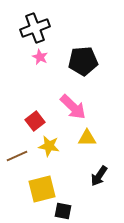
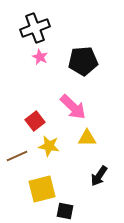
black square: moved 2 px right
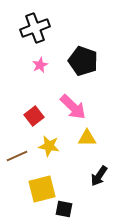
pink star: moved 8 px down; rotated 21 degrees clockwise
black pentagon: rotated 24 degrees clockwise
red square: moved 1 px left, 5 px up
black square: moved 1 px left, 2 px up
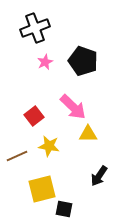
pink star: moved 5 px right, 3 px up
yellow triangle: moved 1 px right, 4 px up
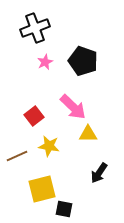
black arrow: moved 3 px up
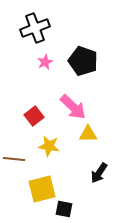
brown line: moved 3 px left, 3 px down; rotated 30 degrees clockwise
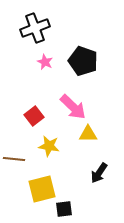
pink star: rotated 21 degrees counterclockwise
black square: rotated 18 degrees counterclockwise
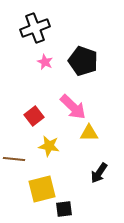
yellow triangle: moved 1 px right, 1 px up
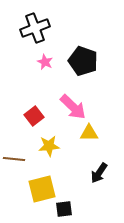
yellow star: rotated 15 degrees counterclockwise
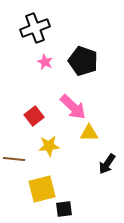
black arrow: moved 8 px right, 9 px up
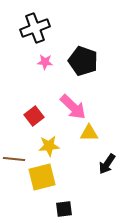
pink star: rotated 21 degrees counterclockwise
yellow square: moved 12 px up
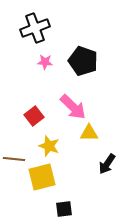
yellow star: rotated 25 degrees clockwise
